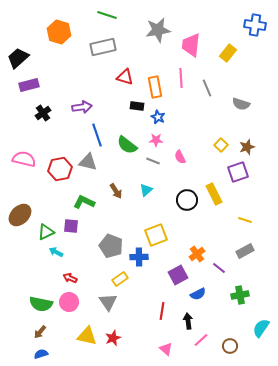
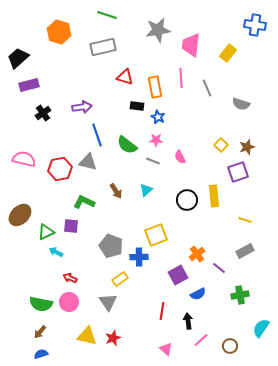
yellow rectangle at (214, 194): moved 2 px down; rotated 20 degrees clockwise
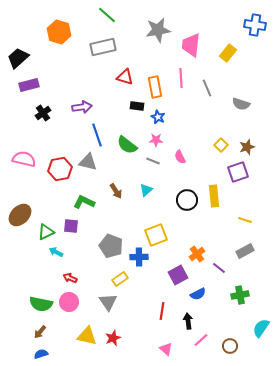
green line at (107, 15): rotated 24 degrees clockwise
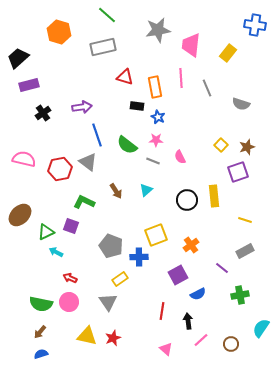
gray triangle at (88, 162): rotated 24 degrees clockwise
purple square at (71, 226): rotated 14 degrees clockwise
orange cross at (197, 254): moved 6 px left, 9 px up
purple line at (219, 268): moved 3 px right
brown circle at (230, 346): moved 1 px right, 2 px up
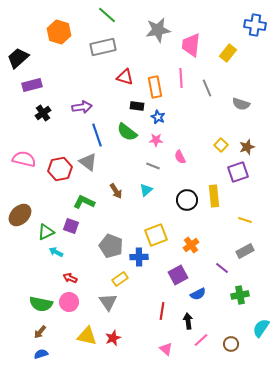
purple rectangle at (29, 85): moved 3 px right
green semicircle at (127, 145): moved 13 px up
gray line at (153, 161): moved 5 px down
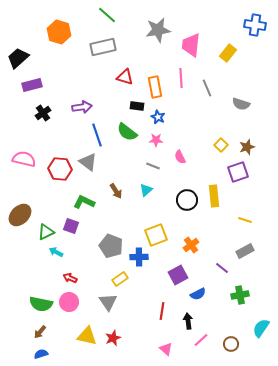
red hexagon at (60, 169): rotated 15 degrees clockwise
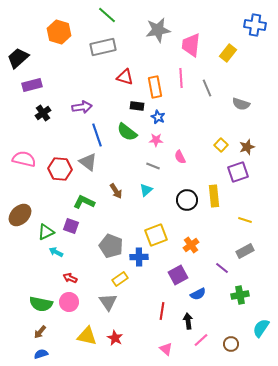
red star at (113, 338): moved 2 px right; rotated 21 degrees counterclockwise
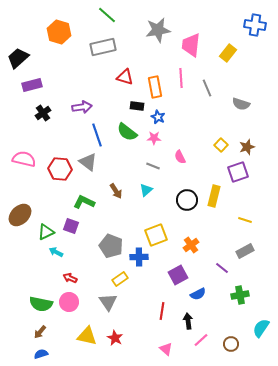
pink star at (156, 140): moved 2 px left, 2 px up
yellow rectangle at (214, 196): rotated 20 degrees clockwise
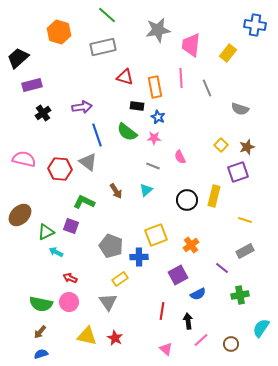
gray semicircle at (241, 104): moved 1 px left, 5 px down
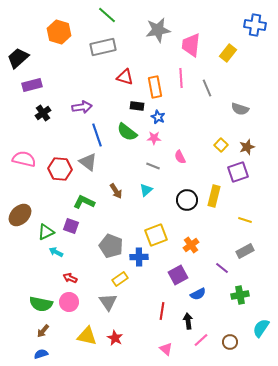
brown arrow at (40, 332): moved 3 px right, 1 px up
brown circle at (231, 344): moved 1 px left, 2 px up
